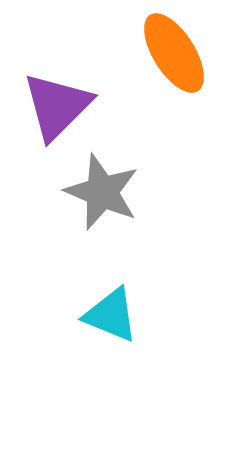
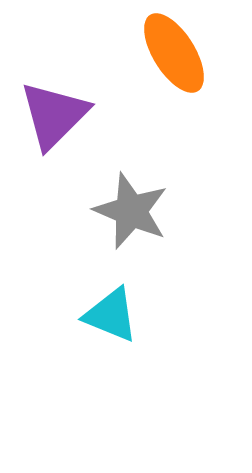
purple triangle: moved 3 px left, 9 px down
gray star: moved 29 px right, 19 px down
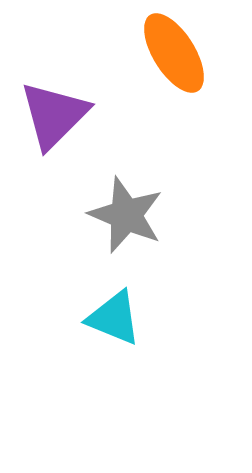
gray star: moved 5 px left, 4 px down
cyan triangle: moved 3 px right, 3 px down
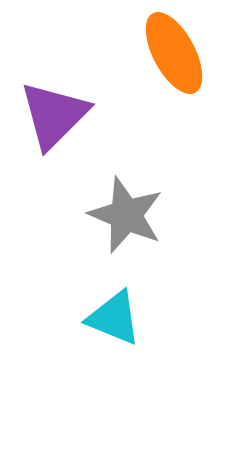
orange ellipse: rotated 4 degrees clockwise
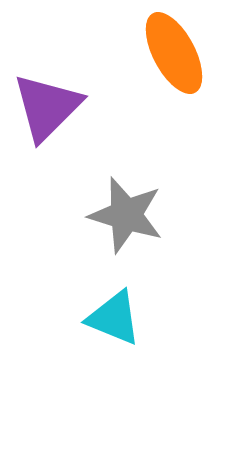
purple triangle: moved 7 px left, 8 px up
gray star: rotated 6 degrees counterclockwise
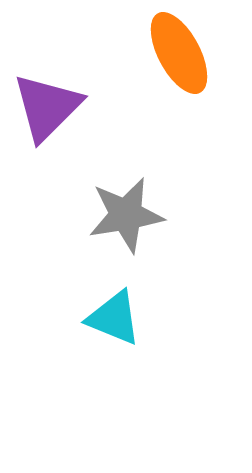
orange ellipse: moved 5 px right
gray star: rotated 26 degrees counterclockwise
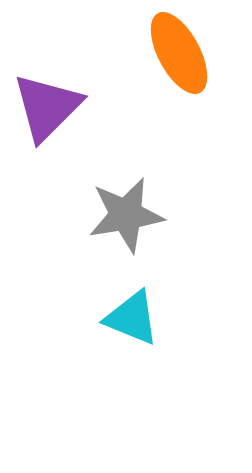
cyan triangle: moved 18 px right
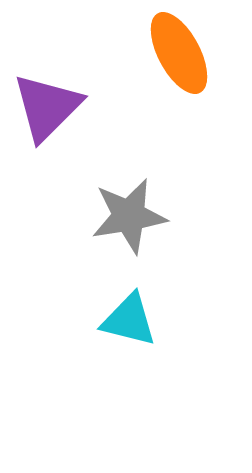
gray star: moved 3 px right, 1 px down
cyan triangle: moved 3 px left, 2 px down; rotated 8 degrees counterclockwise
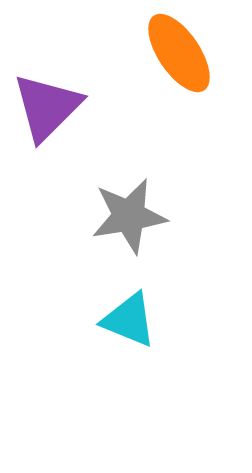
orange ellipse: rotated 6 degrees counterclockwise
cyan triangle: rotated 8 degrees clockwise
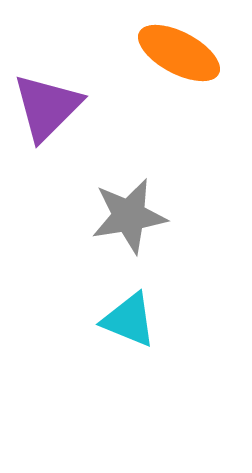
orange ellipse: rotated 28 degrees counterclockwise
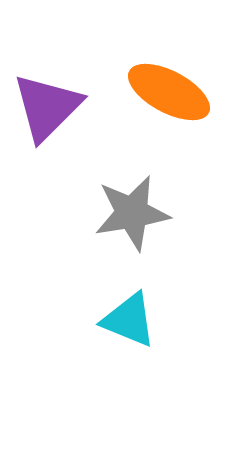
orange ellipse: moved 10 px left, 39 px down
gray star: moved 3 px right, 3 px up
